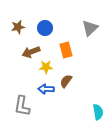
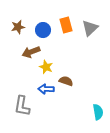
blue circle: moved 2 px left, 2 px down
orange rectangle: moved 25 px up
yellow star: rotated 24 degrees clockwise
brown semicircle: rotated 72 degrees clockwise
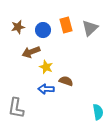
gray L-shape: moved 6 px left, 2 px down
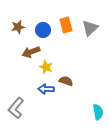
gray L-shape: rotated 30 degrees clockwise
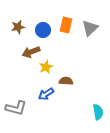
orange rectangle: rotated 28 degrees clockwise
yellow star: rotated 24 degrees clockwise
brown semicircle: rotated 16 degrees counterclockwise
blue arrow: moved 5 px down; rotated 35 degrees counterclockwise
gray L-shape: rotated 115 degrees counterclockwise
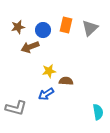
brown arrow: moved 1 px left, 5 px up
yellow star: moved 3 px right, 4 px down; rotated 16 degrees clockwise
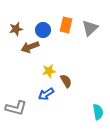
brown star: moved 2 px left, 2 px down
brown semicircle: rotated 56 degrees clockwise
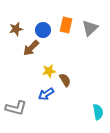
brown arrow: moved 1 px right, 1 px down; rotated 24 degrees counterclockwise
brown semicircle: moved 1 px left, 1 px up
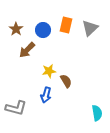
brown star: rotated 24 degrees counterclockwise
brown arrow: moved 4 px left, 2 px down
brown semicircle: moved 1 px right, 1 px down
blue arrow: moved 1 px down; rotated 42 degrees counterclockwise
cyan semicircle: moved 1 px left, 1 px down
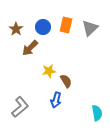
blue circle: moved 3 px up
brown arrow: moved 3 px right, 2 px up
blue arrow: moved 10 px right, 5 px down
gray L-shape: moved 4 px right, 1 px up; rotated 55 degrees counterclockwise
